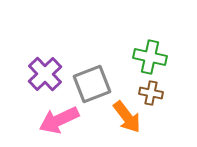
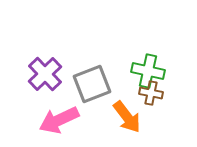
green cross: moved 2 px left, 14 px down
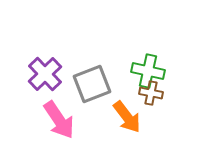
pink arrow: rotated 99 degrees counterclockwise
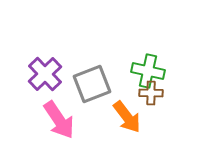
brown cross: rotated 10 degrees counterclockwise
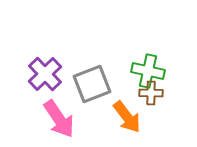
pink arrow: moved 1 px up
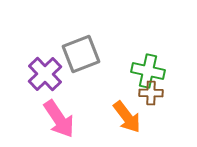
gray square: moved 11 px left, 30 px up
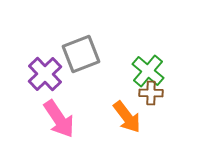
green cross: rotated 28 degrees clockwise
